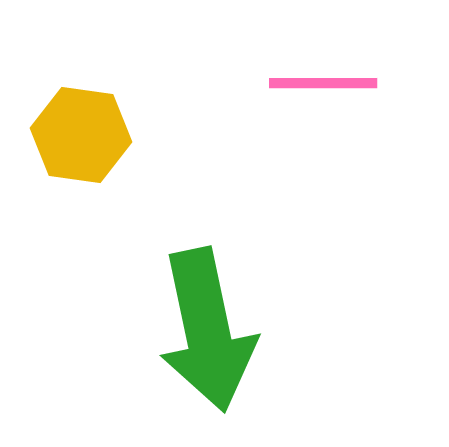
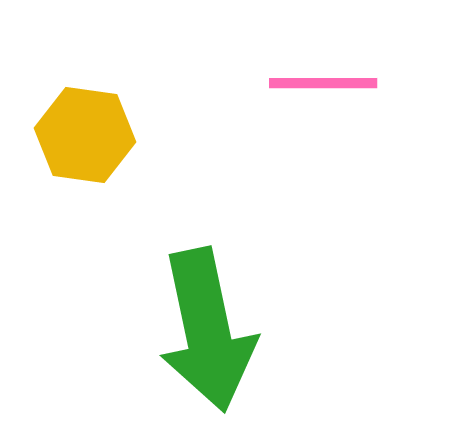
yellow hexagon: moved 4 px right
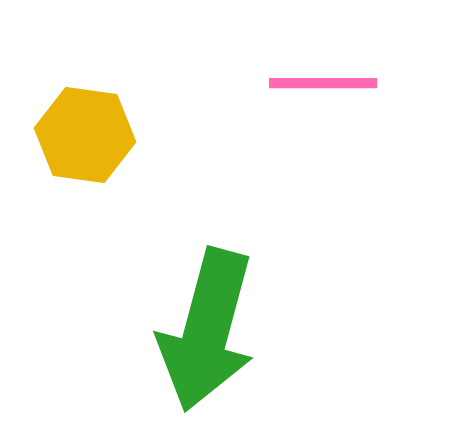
green arrow: rotated 27 degrees clockwise
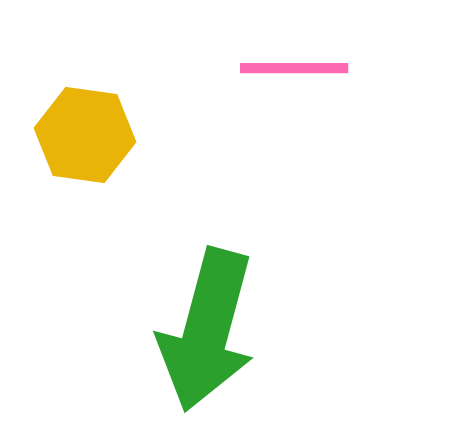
pink line: moved 29 px left, 15 px up
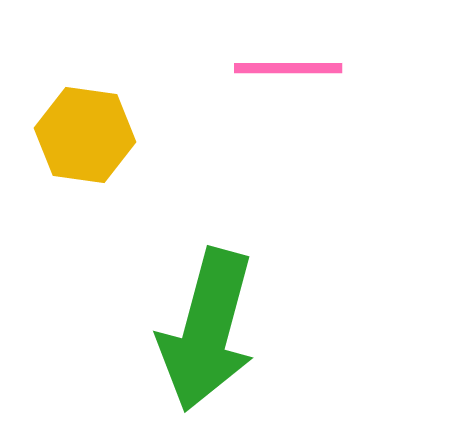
pink line: moved 6 px left
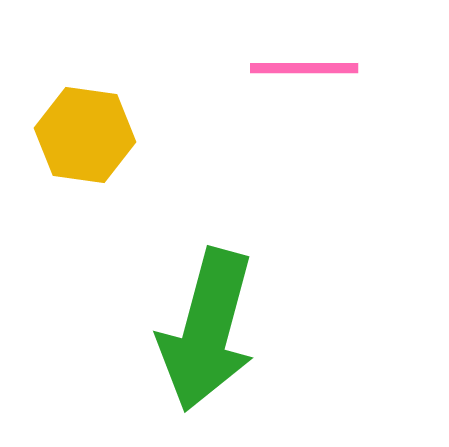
pink line: moved 16 px right
